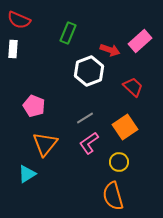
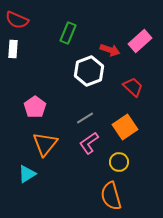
red semicircle: moved 2 px left
pink pentagon: moved 1 px right, 1 px down; rotated 15 degrees clockwise
orange semicircle: moved 2 px left
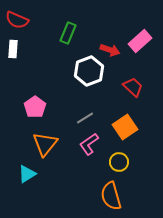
pink L-shape: moved 1 px down
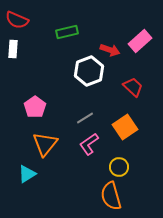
green rectangle: moved 1 px left, 1 px up; rotated 55 degrees clockwise
yellow circle: moved 5 px down
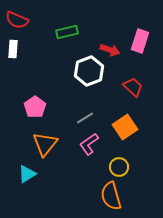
pink rectangle: rotated 30 degrees counterclockwise
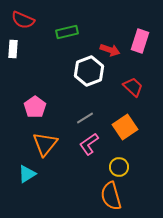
red semicircle: moved 6 px right
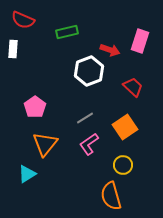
yellow circle: moved 4 px right, 2 px up
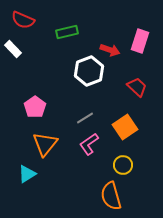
white rectangle: rotated 48 degrees counterclockwise
red trapezoid: moved 4 px right
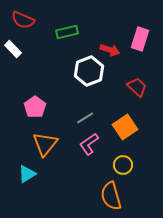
pink rectangle: moved 2 px up
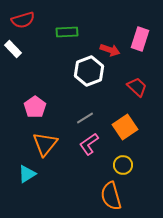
red semicircle: rotated 40 degrees counterclockwise
green rectangle: rotated 10 degrees clockwise
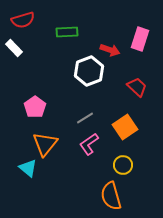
white rectangle: moved 1 px right, 1 px up
cyan triangle: moved 1 px right, 6 px up; rotated 48 degrees counterclockwise
